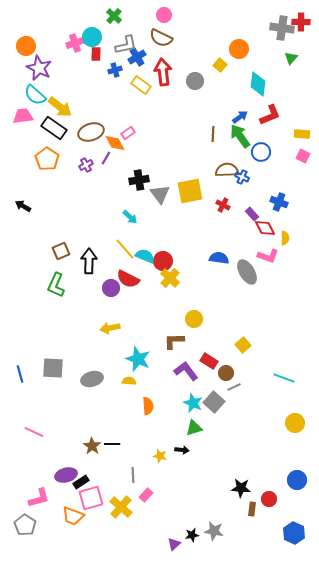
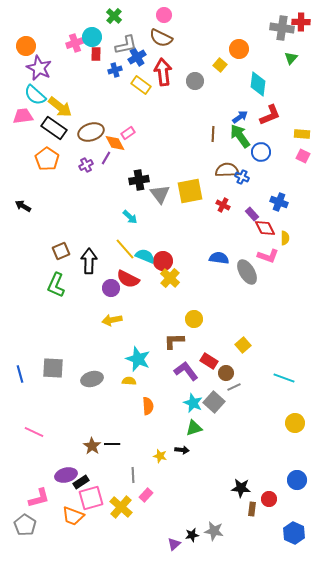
yellow arrow at (110, 328): moved 2 px right, 8 px up
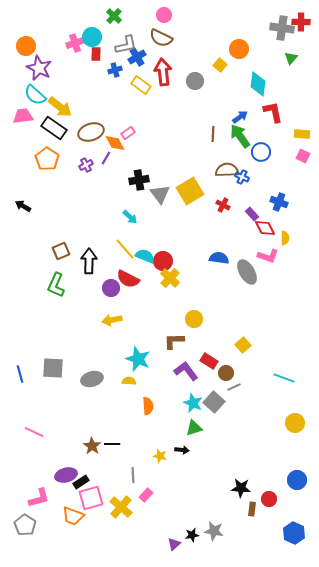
red L-shape at (270, 115): moved 3 px right, 3 px up; rotated 80 degrees counterclockwise
yellow square at (190, 191): rotated 20 degrees counterclockwise
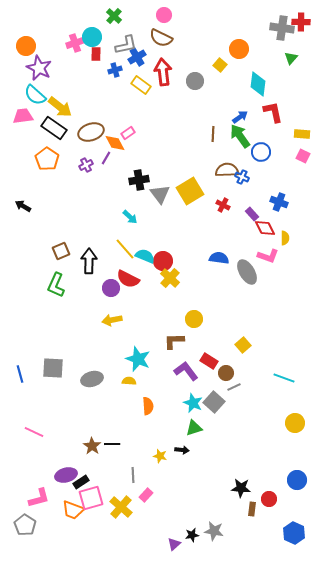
orange trapezoid at (73, 516): moved 6 px up
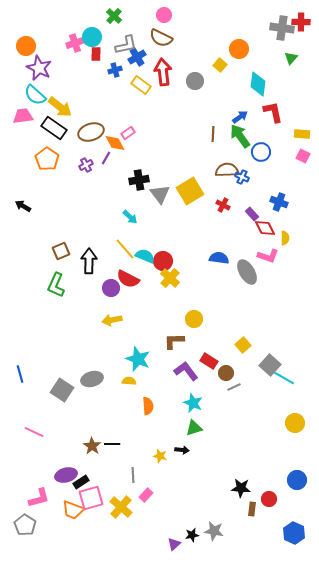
gray square at (53, 368): moved 9 px right, 22 px down; rotated 30 degrees clockwise
cyan line at (284, 378): rotated 10 degrees clockwise
gray square at (214, 402): moved 56 px right, 37 px up
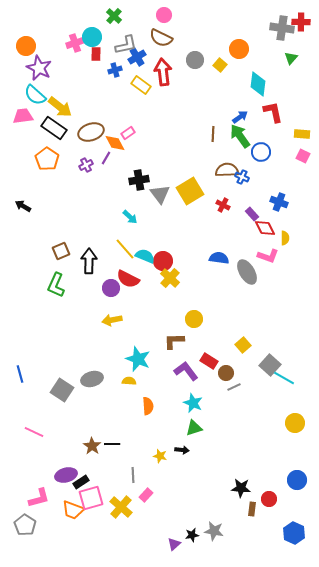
gray circle at (195, 81): moved 21 px up
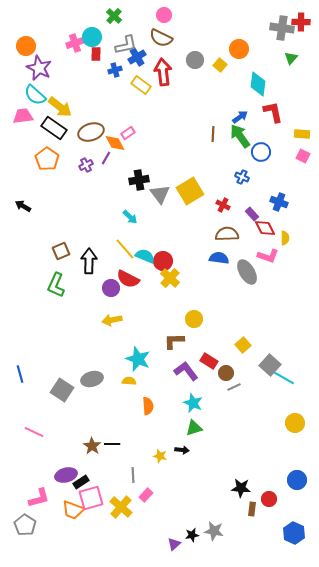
brown semicircle at (227, 170): moved 64 px down
